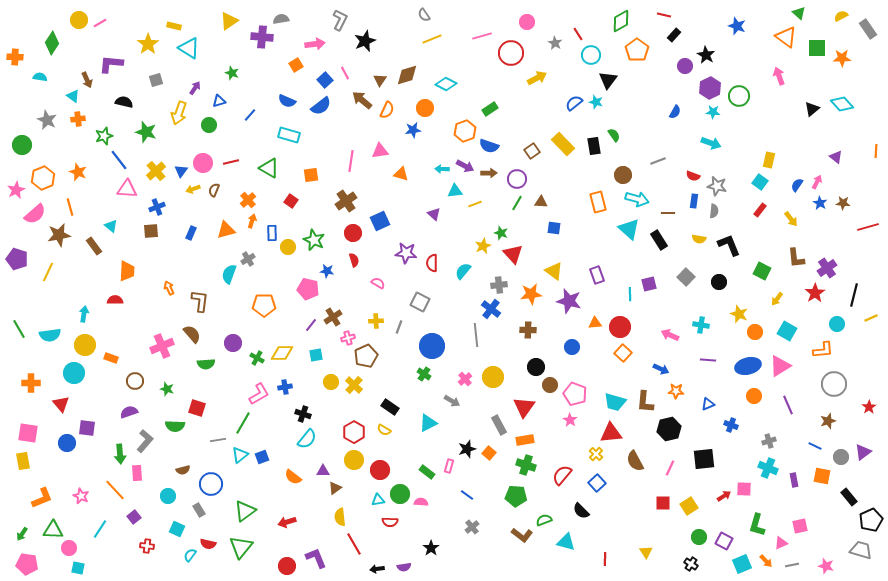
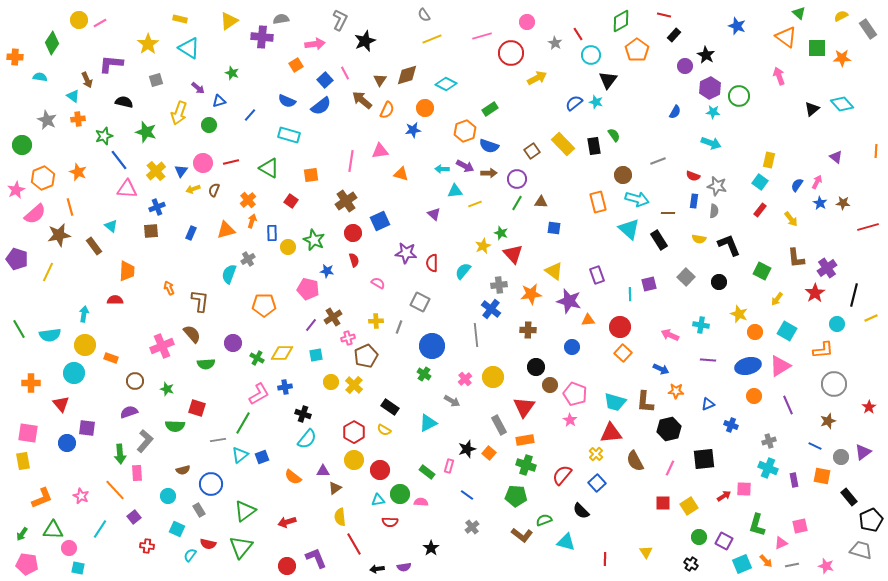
yellow rectangle at (174, 26): moved 6 px right, 7 px up
purple arrow at (195, 88): moved 3 px right; rotated 96 degrees clockwise
orange triangle at (595, 323): moved 7 px left, 3 px up
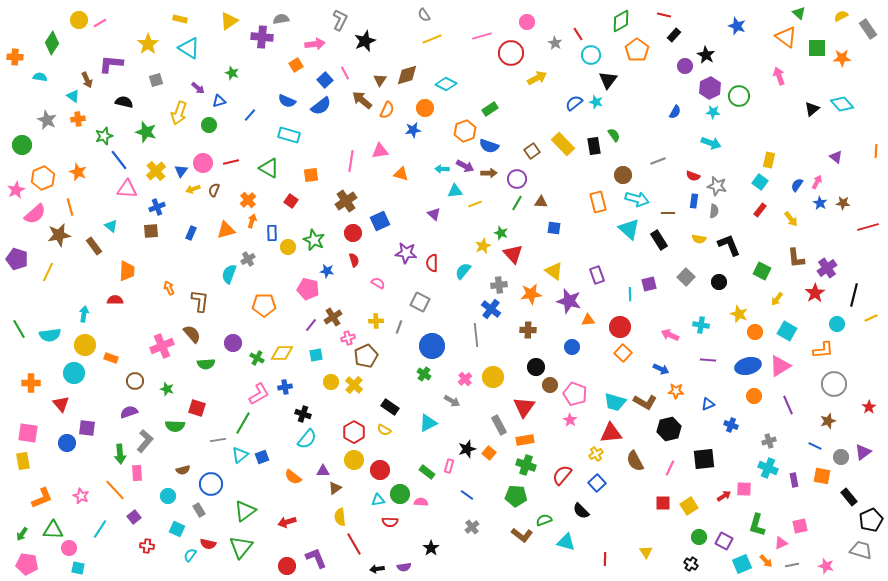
brown L-shape at (645, 402): rotated 65 degrees counterclockwise
yellow cross at (596, 454): rotated 16 degrees clockwise
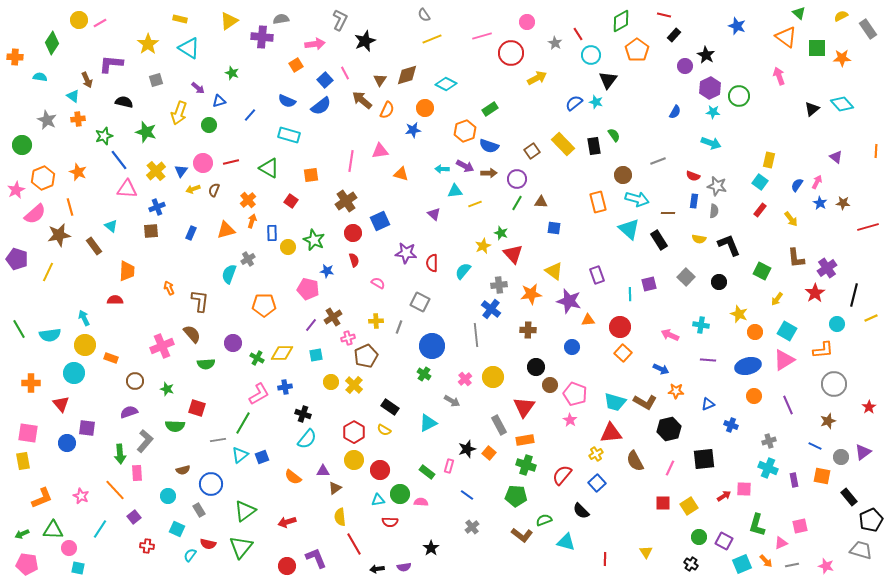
cyan arrow at (84, 314): moved 4 px down; rotated 35 degrees counterclockwise
pink triangle at (780, 366): moved 4 px right, 6 px up
green arrow at (22, 534): rotated 32 degrees clockwise
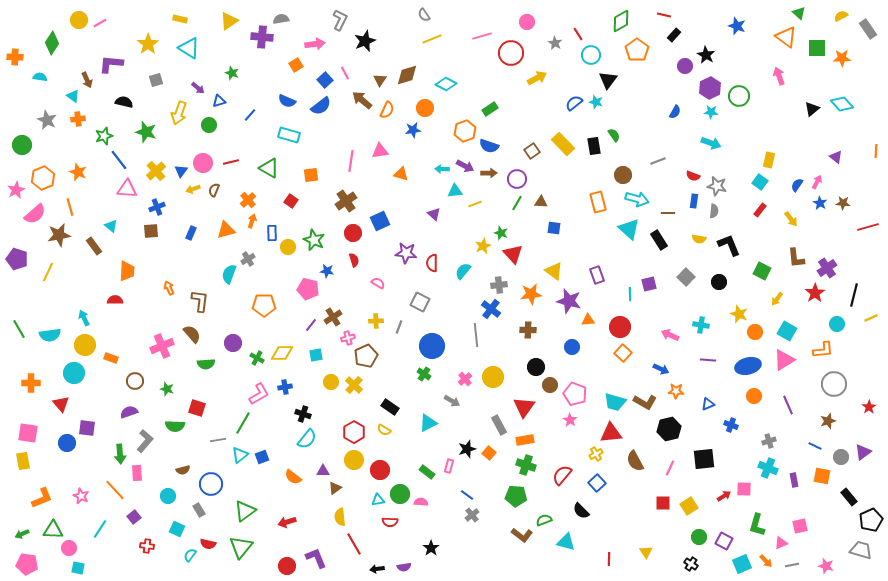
cyan star at (713, 112): moved 2 px left
gray cross at (472, 527): moved 12 px up
red line at (605, 559): moved 4 px right
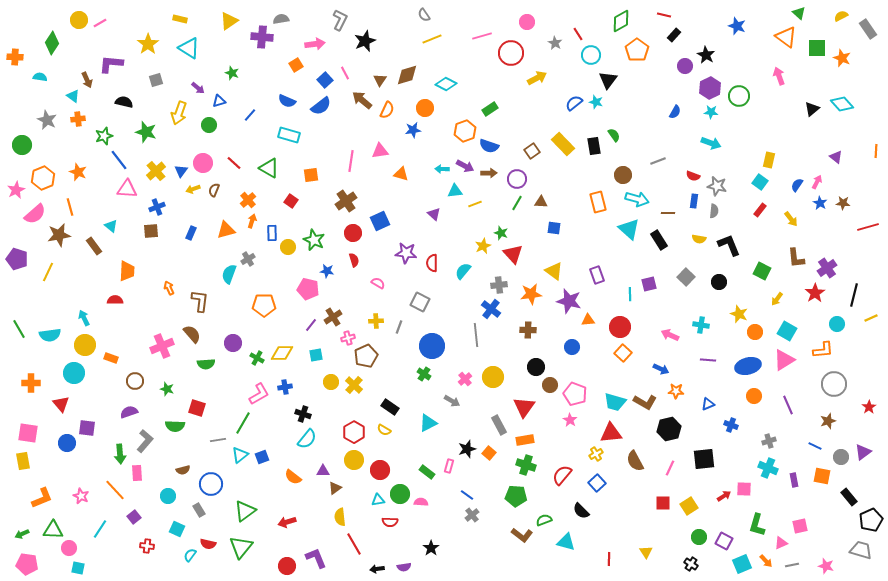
orange star at (842, 58): rotated 24 degrees clockwise
red line at (231, 162): moved 3 px right, 1 px down; rotated 56 degrees clockwise
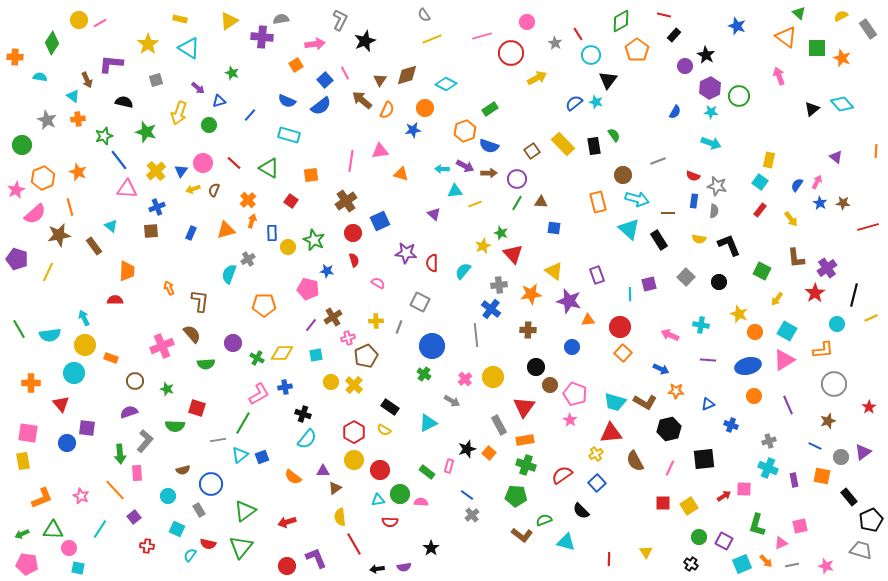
red semicircle at (562, 475): rotated 15 degrees clockwise
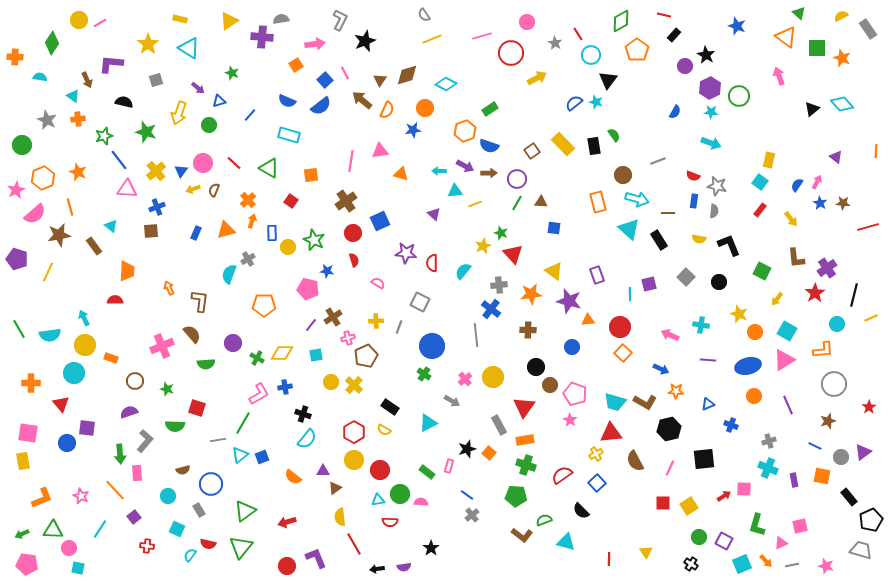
cyan arrow at (442, 169): moved 3 px left, 2 px down
blue rectangle at (191, 233): moved 5 px right
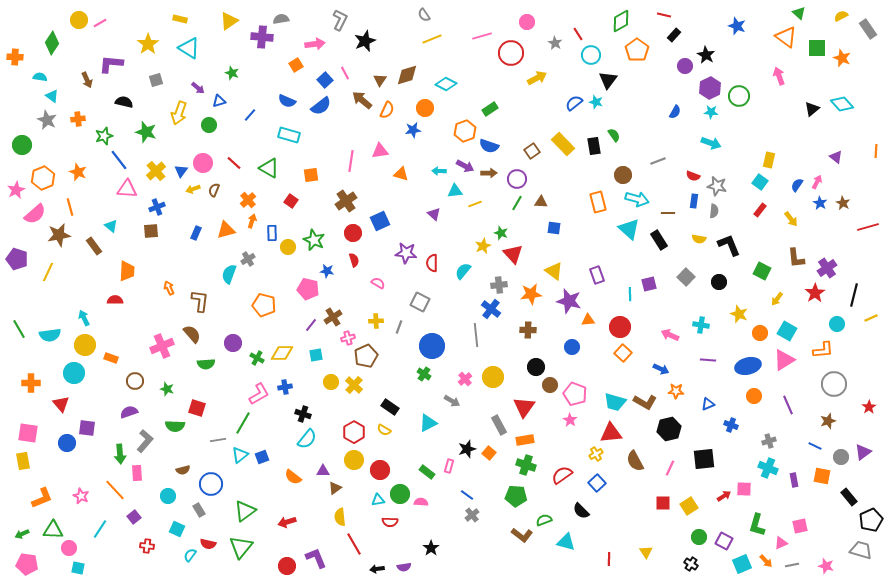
cyan triangle at (73, 96): moved 21 px left
brown star at (843, 203): rotated 24 degrees clockwise
orange pentagon at (264, 305): rotated 15 degrees clockwise
orange circle at (755, 332): moved 5 px right, 1 px down
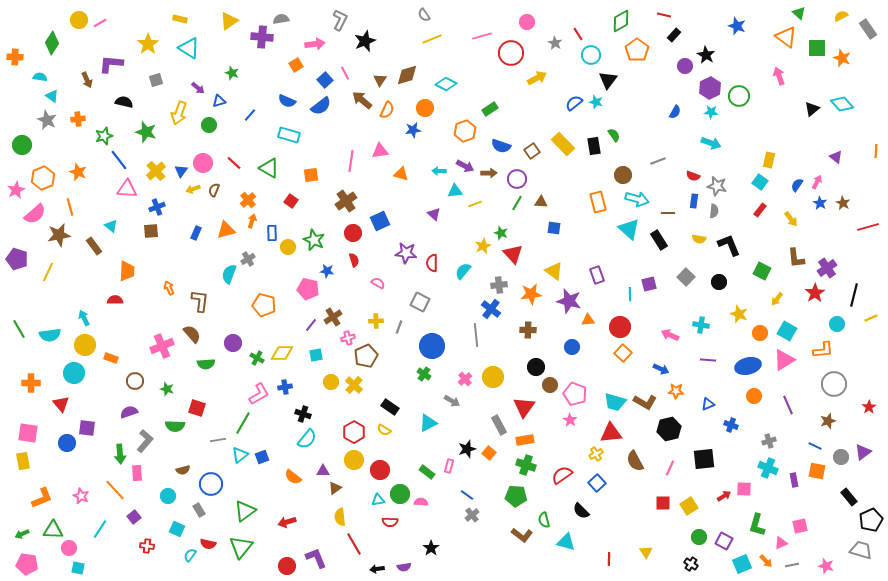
blue semicircle at (489, 146): moved 12 px right
orange square at (822, 476): moved 5 px left, 5 px up
green semicircle at (544, 520): rotated 84 degrees counterclockwise
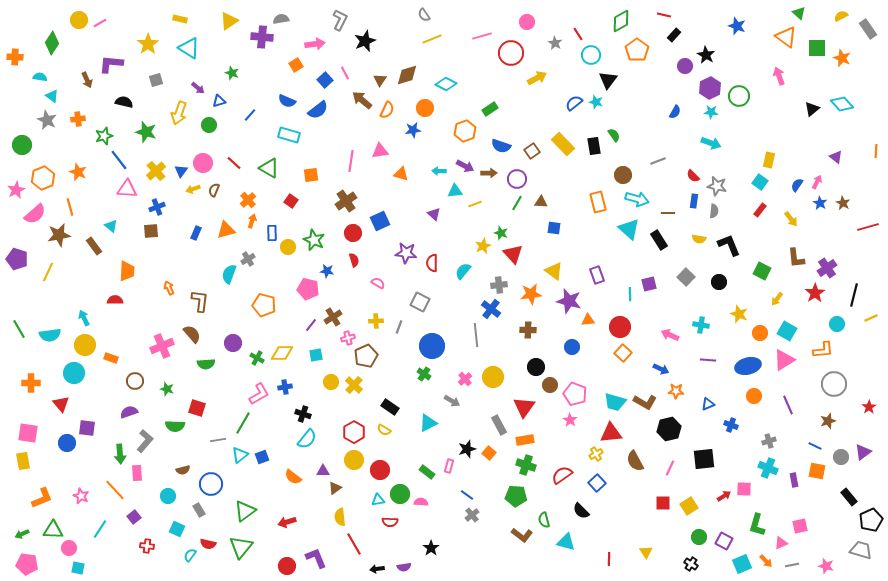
blue semicircle at (321, 106): moved 3 px left, 4 px down
red semicircle at (693, 176): rotated 24 degrees clockwise
